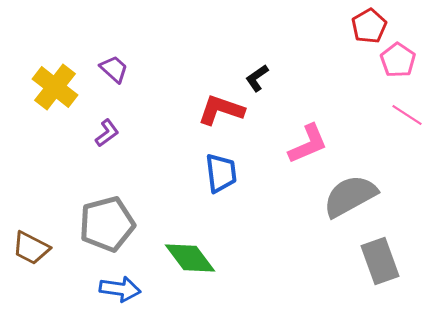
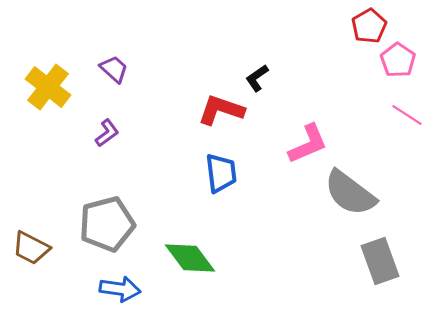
yellow cross: moved 7 px left
gray semicircle: moved 3 px up; rotated 114 degrees counterclockwise
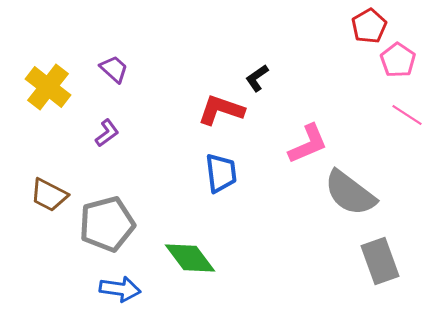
brown trapezoid: moved 18 px right, 53 px up
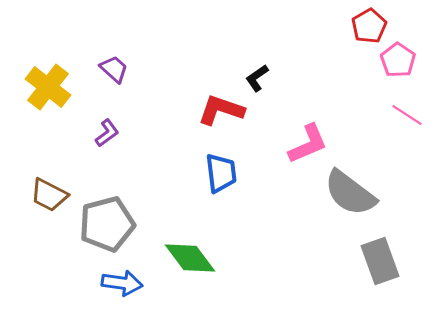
blue arrow: moved 2 px right, 6 px up
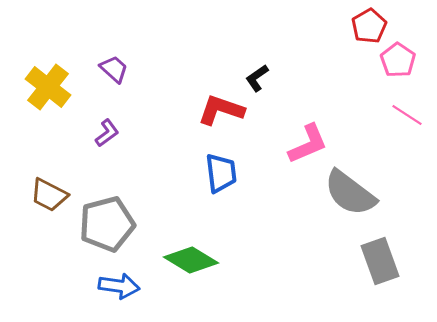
green diamond: moved 1 px right, 2 px down; rotated 22 degrees counterclockwise
blue arrow: moved 3 px left, 3 px down
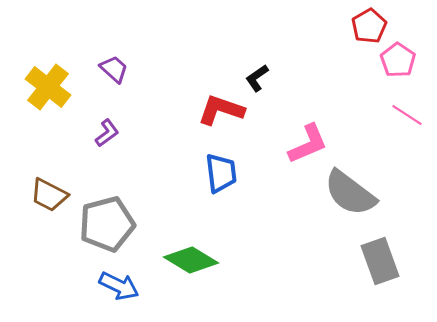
blue arrow: rotated 18 degrees clockwise
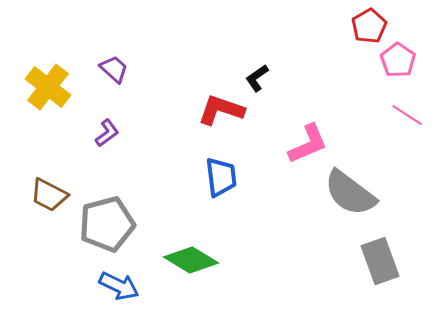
blue trapezoid: moved 4 px down
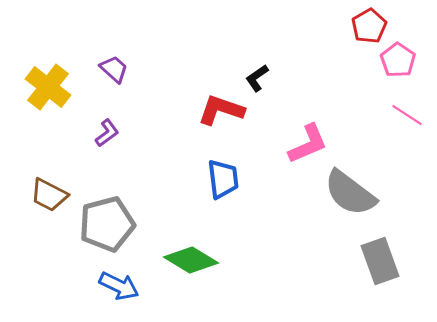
blue trapezoid: moved 2 px right, 2 px down
